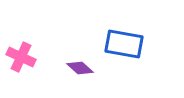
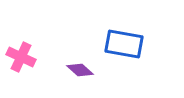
purple diamond: moved 2 px down
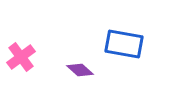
pink cross: rotated 28 degrees clockwise
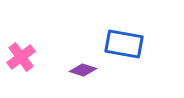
purple diamond: moved 3 px right; rotated 24 degrees counterclockwise
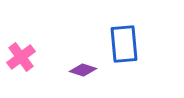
blue rectangle: rotated 75 degrees clockwise
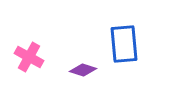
pink cross: moved 8 px right; rotated 24 degrees counterclockwise
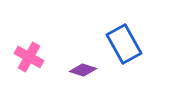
blue rectangle: rotated 24 degrees counterclockwise
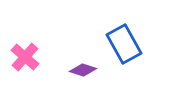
pink cross: moved 4 px left; rotated 12 degrees clockwise
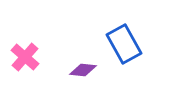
purple diamond: rotated 12 degrees counterclockwise
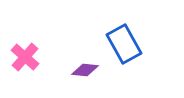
purple diamond: moved 2 px right
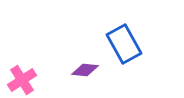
pink cross: moved 3 px left, 23 px down; rotated 16 degrees clockwise
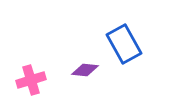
pink cross: moved 9 px right; rotated 16 degrees clockwise
